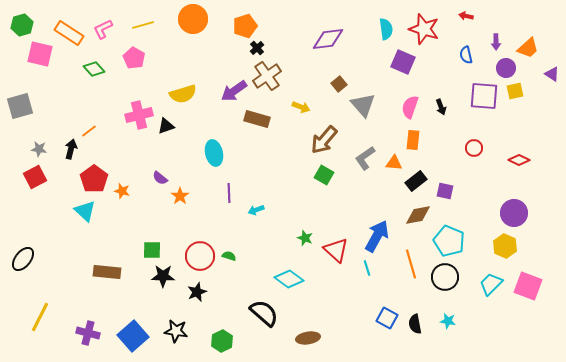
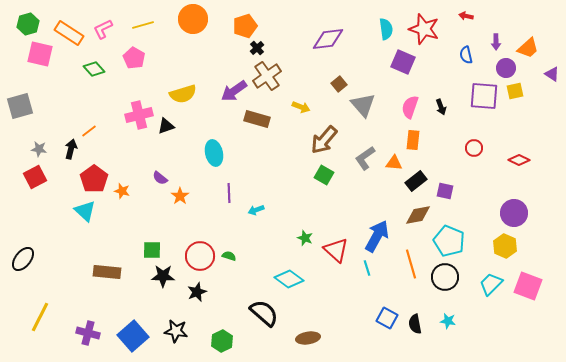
green hexagon at (22, 25): moved 6 px right, 1 px up
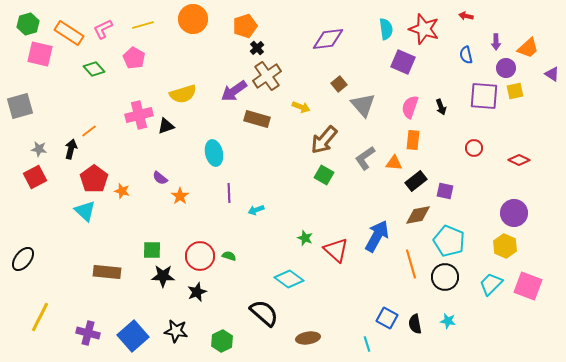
cyan line at (367, 268): moved 76 px down
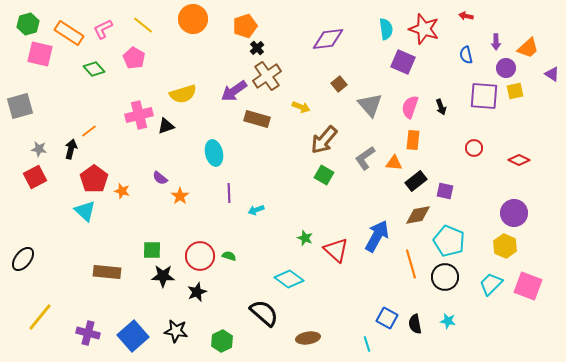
yellow line at (143, 25): rotated 55 degrees clockwise
gray triangle at (363, 105): moved 7 px right
yellow line at (40, 317): rotated 12 degrees clockwise
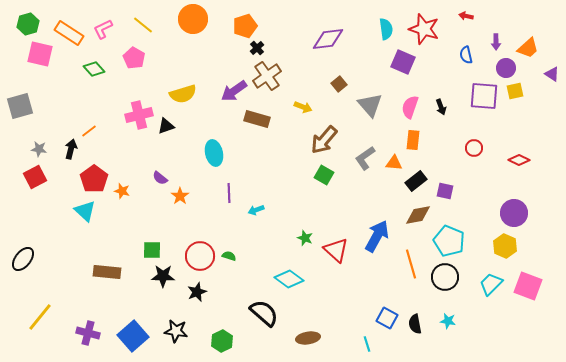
yellow arrow at (301, 107): moved 2 px right
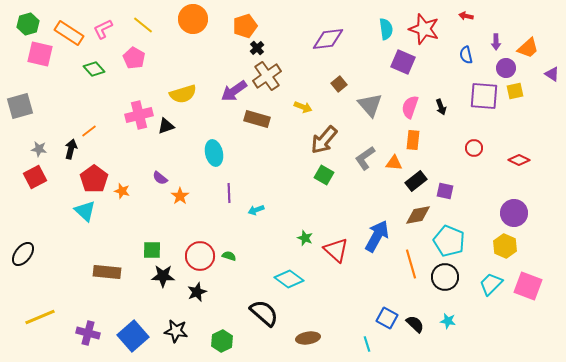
black ellipse at (23, 259): moved 5 px up
yellow line at (40, 317): rotated 28 degrees clockwise
black semicircle at (415, 324): rotated 144 degrees clockwise
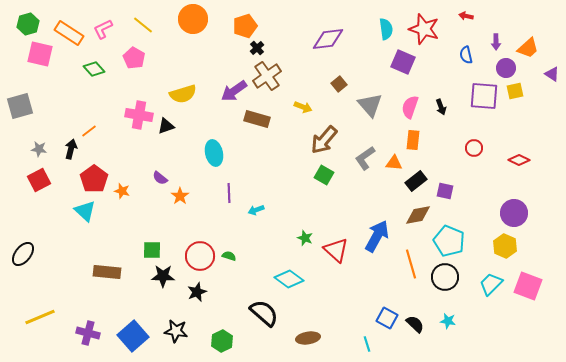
pink cross at (139, 115): rotated 24 degrees clockwise
red square at (35, 177): moved 4 px right, 3 px down
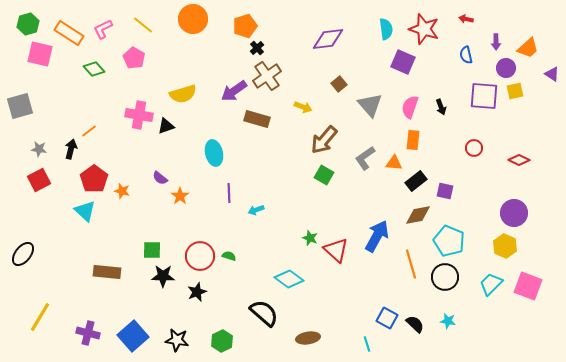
red arrow at (466, 16): moved 3 px down
green star at (305, 238): moved 5 px right
yellow line at (40, 317): rotated 36 degrees counterclockwise
black star at (176, 331): moved 1 px right, 9 px down
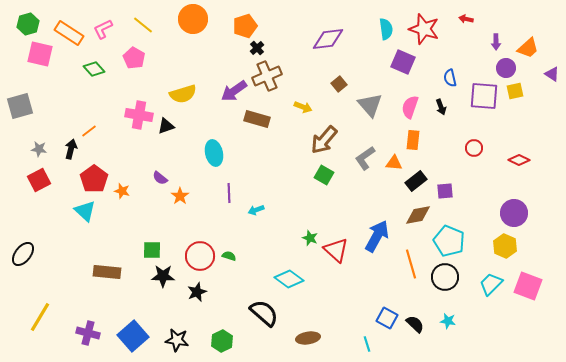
blue semicircle at (466, 55): moved 16 px left, 23 px down
brown cross at (267, 76): rotated 12 degrees clockwise
purple square at (445, 191): rotated 18 degrees counterclockwise
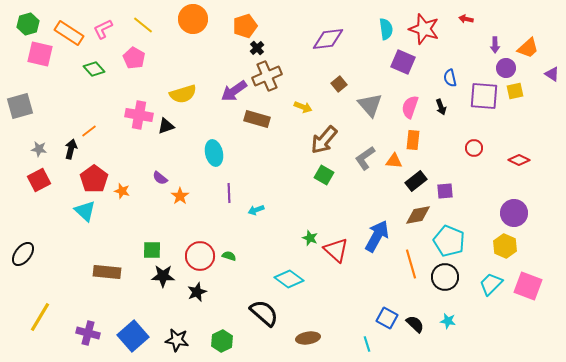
purple arrow at (496, 42): moved 1 px left, 3 px down
orange triangle at (394, 163): moved 2 px up
